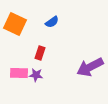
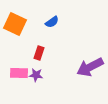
red rectangle: moved 1 px left
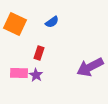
purple star: rotated 24 degrees clockwise
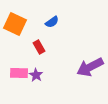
red rectangle: moved 6 px up; rotated 48 degrees counterclockwise
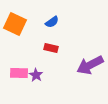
red rectangle: moved 12 px right, 1 px down; rotated 48 degrees counterclockwise
purple arrow: moved 2 px up
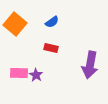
orange square: rotated 15 degrees clockwise
purple arrow: rotated 52 degrees counterclockwise
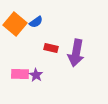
blue semicircle: moved 16 px left
purple arrow: moved 14 px left, 12 px up
pink rectangle: moved 1 px right, 1 px down
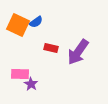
orange square: moved 3 px right, 1 px down; rotated 15 degrees counterclockwise
purple arrow: moved 2 px right, 1 px up; rotated 24 degrees clockwise
purple star: moved 5 px left, 9 px down
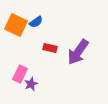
orange square: moved 2 px left
red rectangle: moved 1 px left
pink rectangle: rotated 66 degrees counterclockwise
purple star: rotated 16 degrees clockwise
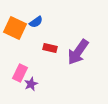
orange square: moved 1 px left, 3 px down
pink rectangle: moved 1 px up
